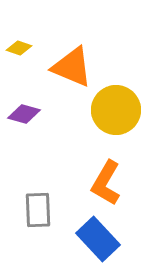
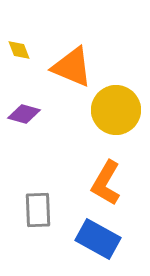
yellow diamond: moved 2 px down; rotated 50 degrees clockwise
blue rectangle: rotated 18 degrees counterclockwise
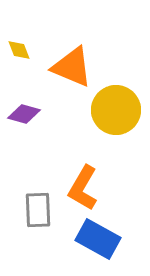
orange L-shape: moved 23 px left, 5 px down
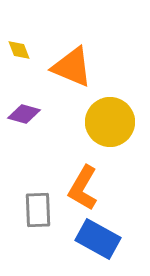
yellow circle: moved 6 px left, 12 px down
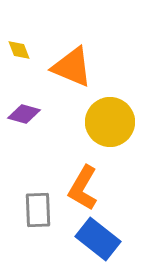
blue rectangle: rotated 9 degrees clockwise
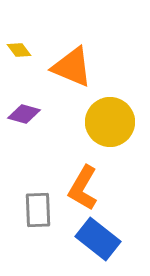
yellow diamond: rotated 15 degrees counterclockwise
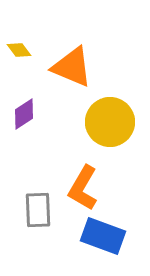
purple diamond: rotated 48 degrees counterclockwise
blue rectangle: moved 5 px right, 3 px up; rotated 18 degrees counterclockwise
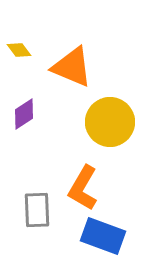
gray rectangle: moved 1 px left
